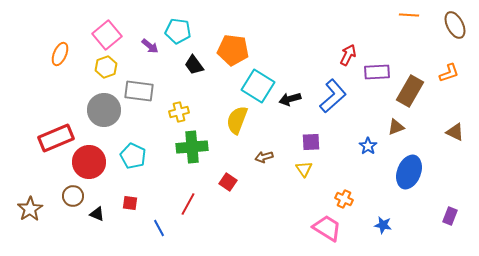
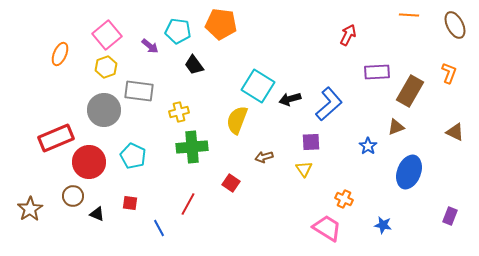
orange pentagon at (233, 50): moved 12 px left, 26 px up
red arrow at (348, 55): moved 20 px up
orange L-shape at (449, 73): rotated 50 degrees counterclockwise
blue L-shape at (333, 96): moved 4 px left, 8 px down
red square at (228, 182): moved 3 px right, 1 px down
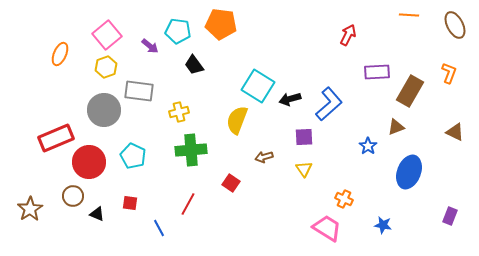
purple square at (311, 142): moved 7 px left, 5 px up
green cross at (192, 147): moved 1 px left, 3 px down
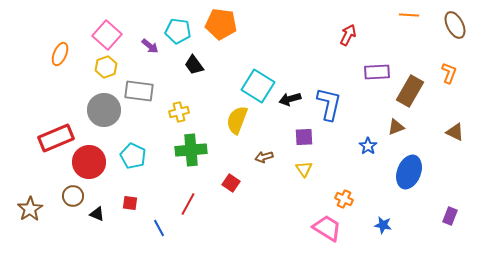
pink square at (107, 35): rotated 8 degrees counterclockwise
blue L-shape at (329, 104): rotated 36 degrees counterclockwise
